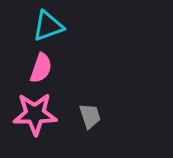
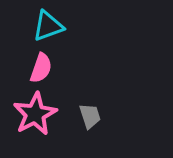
pink star: rotated 27 degrees counterclockwise
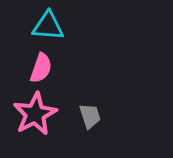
cyan triangle: rotated 24 degrees clockwise
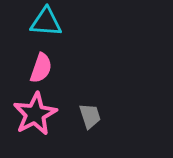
cyan triangle: moved 2 px left, 4 px up
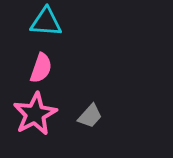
gray trapezoid: rotated 60 degrees clockwise
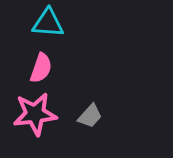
cyan triangle: moved 2 px right, 1 px down
pink star: rotated 21 degrees clockwise
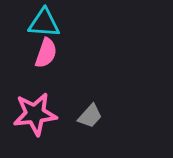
cyan triangle: moved 4 px left
pink semicircle: moved 5 px right, 15 px up
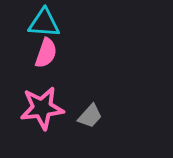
pink star: moved 7 px right, 6 px up
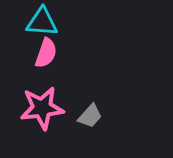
cyan triangle: moved 2 px left, 1 px up
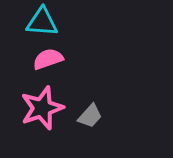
pink semicircle: moved 2 px right, 6 px down; rotated 128 degrees counterclockwise
pink star: rotated 12 degrees counterclockwise
